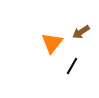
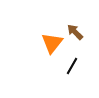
brown arrow: moved 6 px left; rotated 78 degrees clockwise
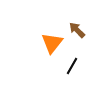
brown arrow: moved 2 px right, 2 px up
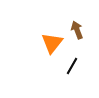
brown arrow: rotated 24 degrees clockwise
